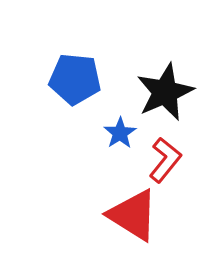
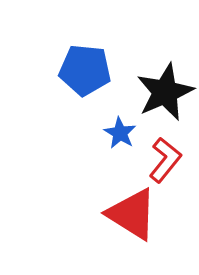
blue pentagon: moved 10 px right, 9 px up
blue star: rotated 8 degrees counterclockwise
red triangle: moved 1 px left, 1 px up
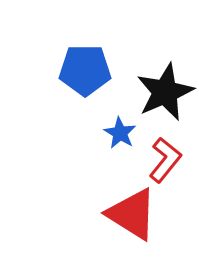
blue pentagon: rotated 6 degrees counterclockwise
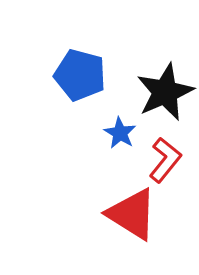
blue pentagon: moved 5 px left, 5 px down; rotated 15 degrees clockwise
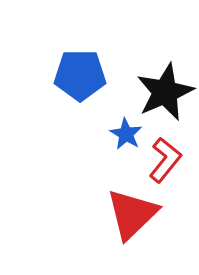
blue pentagon: rotated 15 degrees counterclockwise
blue star: moved 6 px right, 1 px down
red triangle: rotated 44 degrees clockwise
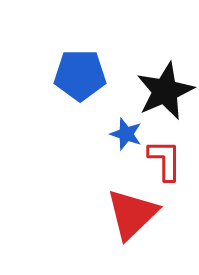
black star: moved 1 px up
blue star: rotated 12 degrees counterclockwise
red L-shape: rotated 39 degrees counterclockwise
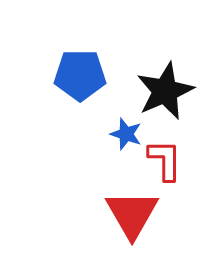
red triangle: rotated 16 degrees counterclockwise
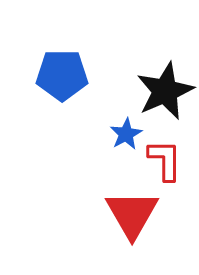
blue pentagon: moved 18 px left
blue star: rotated 24 degrees clockwise
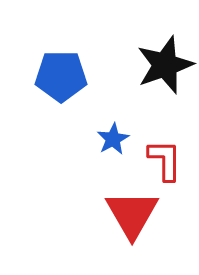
blue pentagon: moved 1 px left, 1 px down
black star: moved 26 px up; rotated 4 degrees clockwise
blue star: moved 13 px left, 5 px down
